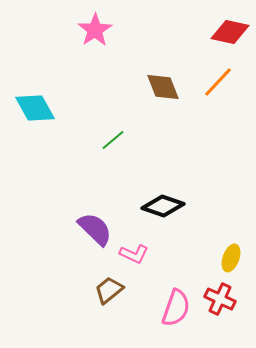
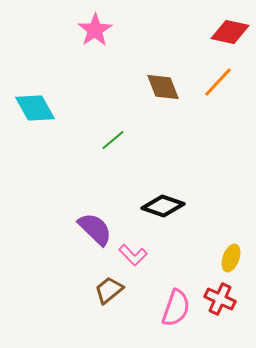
pink L-shape: moved 1 px left, 1 px down; rotated 20 degrees clockwise
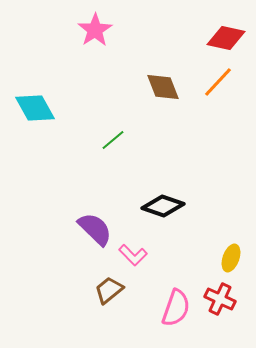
red diamond: moved 4 px left, 6 px down
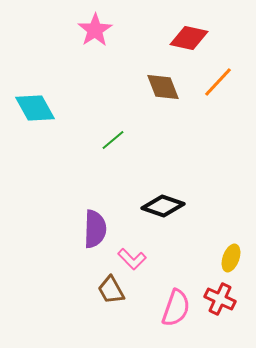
red diamond: moved 37 px left
purple semicircle: rotated 48 degrees clockwise
pink L-shape: moved 1 px left, 4 px down
brown trapezoid: moved 2 px right; rotated 80 degrees counterclockwise
